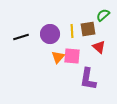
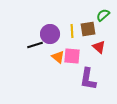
black line: moved 14 px right, 8 px down
orange triangle: rotated 32 degrees counterclockwise
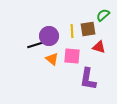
purple circle: moved 1 px left, 2 px down
red triangle: rotated 24 degrees counterclockwise
orange triangle: moved 6 px left, 2 px down
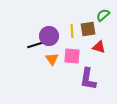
orange triangle: rotated 16 degrees clockwise
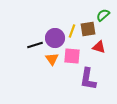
yellow line: rotated 24 degrees clockwise
purple circle: moved 6 px right, 2 px down
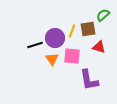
purple L-shape: moved 1 px right, 1 px down; rotated 20 degrees counterclockwise
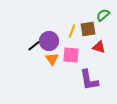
purple circle: moved 6 px left, 3 px down
black line: rotated 21 degrees counterclockwise
pink square: moved 1 px left, 1 px up
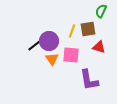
green semicircle: moved 2 px left, 4 px up; rotated 24 degrees counterclockwise
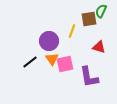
brown square: moved 1 px right, 10 px up
black line: moved 5 px left, 17 px down
pink square: moved 6 px left, 9 px down; rotated 18 degrees counterclockwise
purple L-shape: moved 3 px up
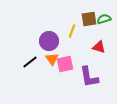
green semicircle: moved 3 px right, 8 px down; rotated 48 degrees clockwise
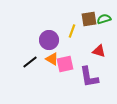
purple circle: moved 1 px up
red triangle: moved 4 px down
orange triangle: rotated 24 degrees counterclockwise
